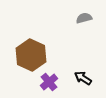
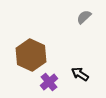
gray semicircle: moved 1 px up; rotated 28 degrees counterclockwise
black arrow: moved 3 px left, 4 px up
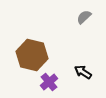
brown hexagon: moved 1 px right; rotated 12 degrees counterclockwise
black arrow: moved 3 px right, 2 px up
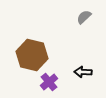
black arrow: rotated 30 degrees counterclockwise
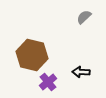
black arrow: moved 2 px left
purple cross: moved 1 px left
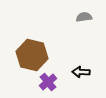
gray semicircle: rotated 35 degrees clockwise
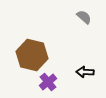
gray semicircle: rotated 49 degrees clockwise
black arrow: moved 4 px right
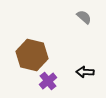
purple cross: moved 1 px up
